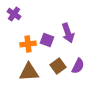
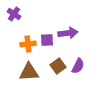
purple arrow: rotated 78 degrees counterclockwise
purple square: rotated 24 degrees counterclockwise
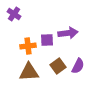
orange cross: moved 2 px down
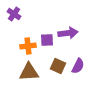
brown square: rotated 28 degrees counterclockwise
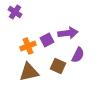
purple cross: moved 1 px right, 2 px up
purple square: rotated 24 degrees counterclockwise
orange cross: rotated 14 degrees counterclockwise
purple semicircle: moved 11 px up
brown triangle: rotated 10 degrees counterclockwise
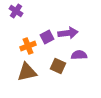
purple cross: moved 1 px right, 1 px up
purple square: moved 3 px up
purple semicircle: moved 1 px right; rotated 119 degrees counterclockwise
brown triangle: moved 2 px left
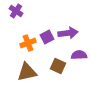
orange cross: moved 3 px up
